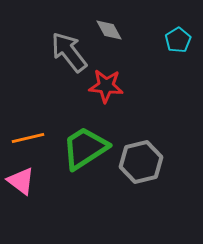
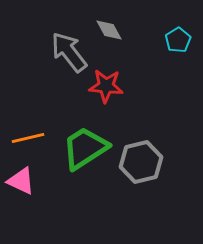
pink triangle: rotated 12 degrees counterclockwise
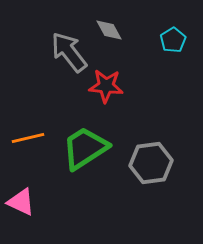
cyan pentagon: moved 5 px left
gray hexagon: moved 10 px right, 1 px down; rotated 6 degrees clockwise
pink triangle: moved 21 px down
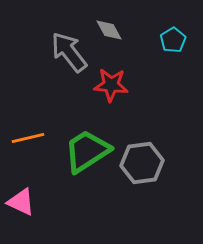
red star: moved 5 px right, 1 px up
green trapezoid: moved 2 px right, 3 px down
gray hexagon: moved 9 px left
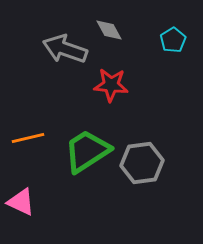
gray arrow: moved 4 px left, 3 px up; rotated 33 degrees counterclockwise
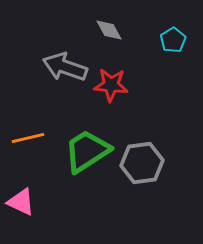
gray arrow: moved 18 px down
